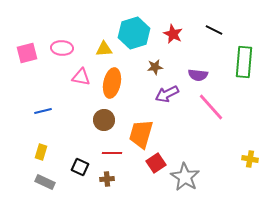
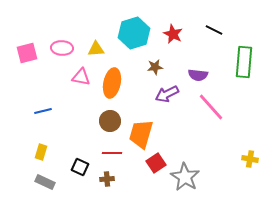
yellow triangle: moved 8 px left
brown circle: moved 6 px right, 1 px down
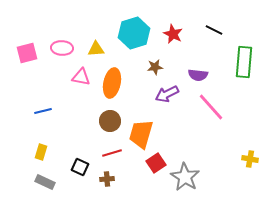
red line: rotated 18 degrees counterclockwise
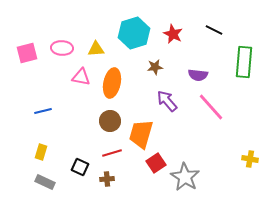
purple arrow: moved 7 px down; rotated 75 degrees clockwise
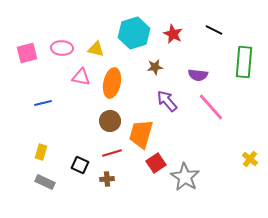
yellow triangle: rotated 18 degrees clockwise
blue line: moved 8 px up
yellow cross: rotated 28 degrees clockwise
black square: moved 2 px up
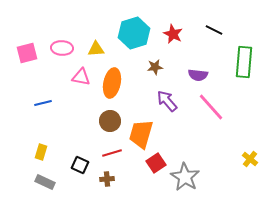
yellow triangle: rotated 18 degrees counterclockwise
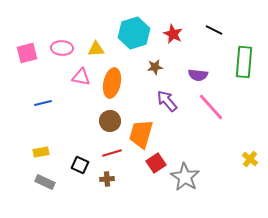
yellow rectangle: rotated 63 degrees clockwise
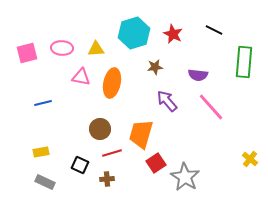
brown circle: moved 10 px left, 8 px down
